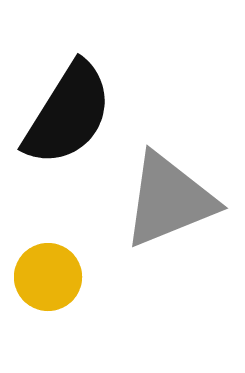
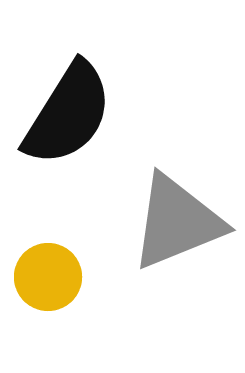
gray triangle: moved 8 px right, 22 px down
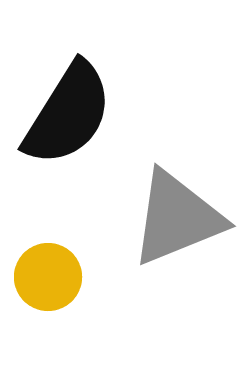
gray triangle: moved 4 px up
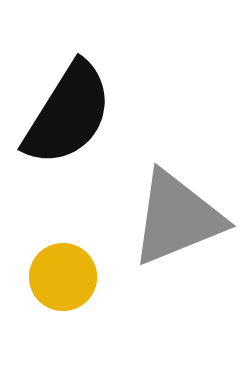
yellow circle: moved 15 px right
